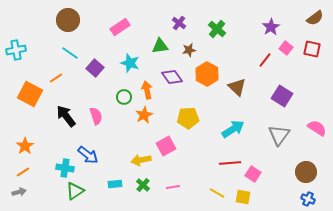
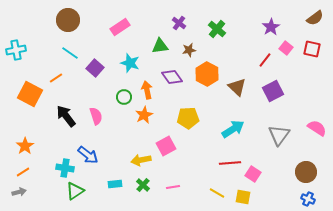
purple square at (282, 96): moved 9 px left, 5 px up; rotated 30 degrees clockwise
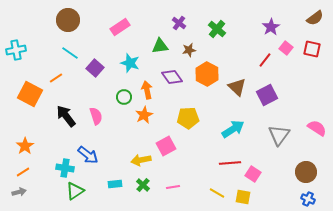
purple square at (273, 91): moved 6 px left, 4 px down
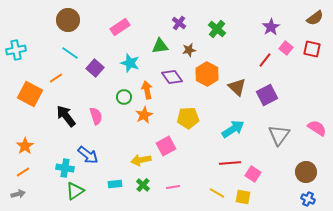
gray arrow at (19, 192): moved 1 px left, 2 px down
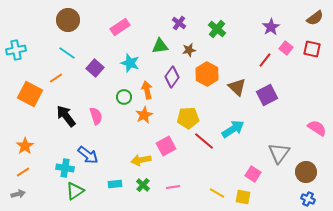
cyan line at (70, 53): moved 3 px left
purple diamond at (172, 77): rotated 70 degrees clockwise
gray triangle at (279, 135): moved 18 px down
red line at (230, 163): moved 26 px left, 22 px up; rotated 45 degrees clockwise
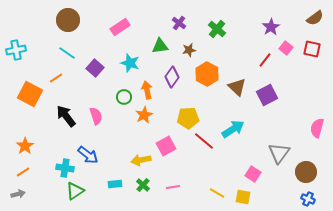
pink semicircle at (317, 128): rotated 108 degrees counterclockwise
